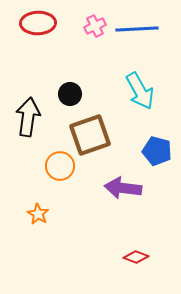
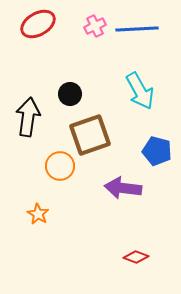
red ellipse: moved 1 px down; rotated 28 degrees counterclockwise
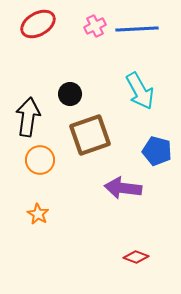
orange circle: moved 20 px left, 6 px up
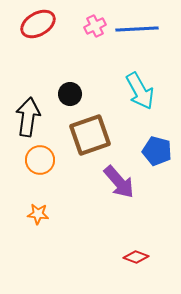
purple arrow: moved 4 px left, 6 px up; rotated 138 degrees counterclockwise
orange star: rotated 25 degrees counterclockwise
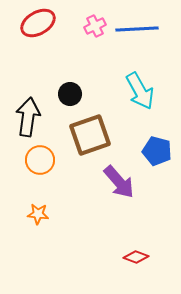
red ellipse: moved 1 px up
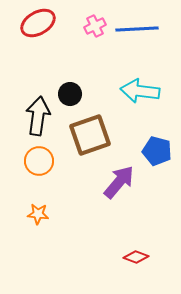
cyan arrow: rotated 126 degrees clockwise
black arrow: moved 10 px right, 1 px up
orange circle: moved 1 px left, 1 px down
purple arrow: rotated 99 degrees counterclockwise
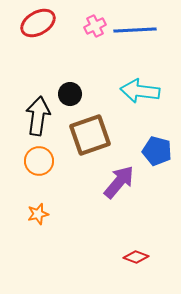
blue line: moved 2 px left, 1 px down
orange star: rotated 20 degrees counterclockwise
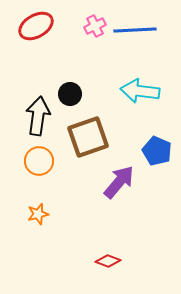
red ellipse: moved 2 px left, 3 px down
brown square: moved 2 px left, 2 px down
blue pentagon: rotated 8 degrees clockwise
red diamond: moved 28 px left, 4 px down
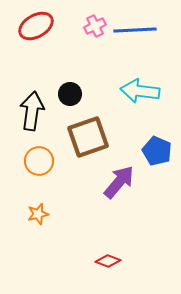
black arrow: moved 6 px left, 5 px up
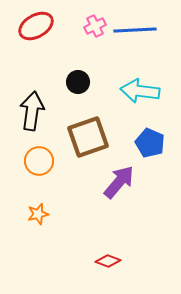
black circle: moved 8 px right, 12 px up
blue pentagon: moved 7 px left, 8 px up
